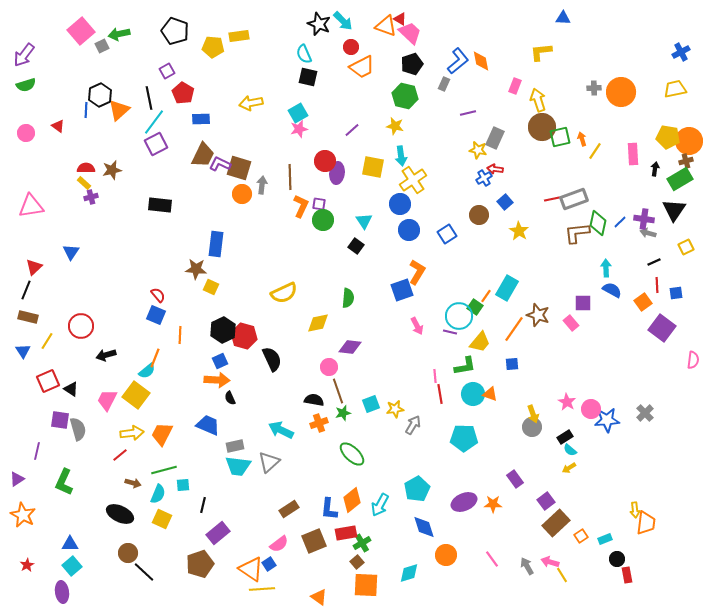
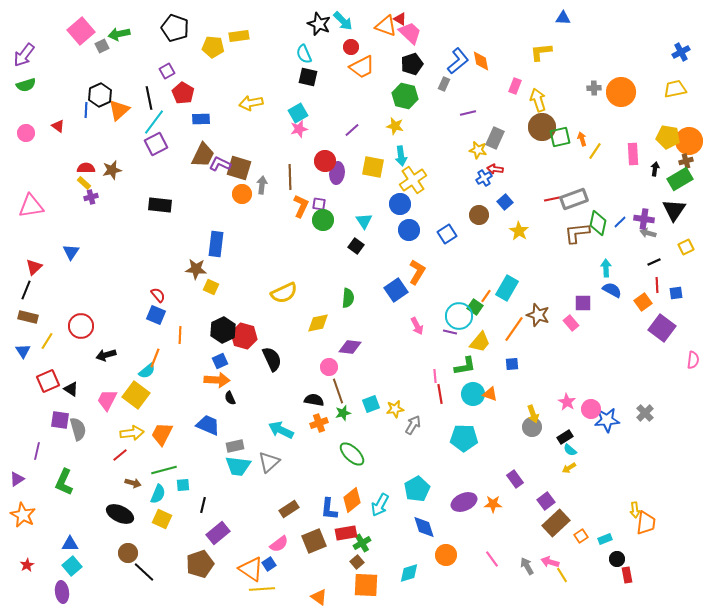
black pentagon at (175, 31): moved 3 px up
blue square at (402, 290): moved 6 px left; rotated 15 degrees counterclockwise
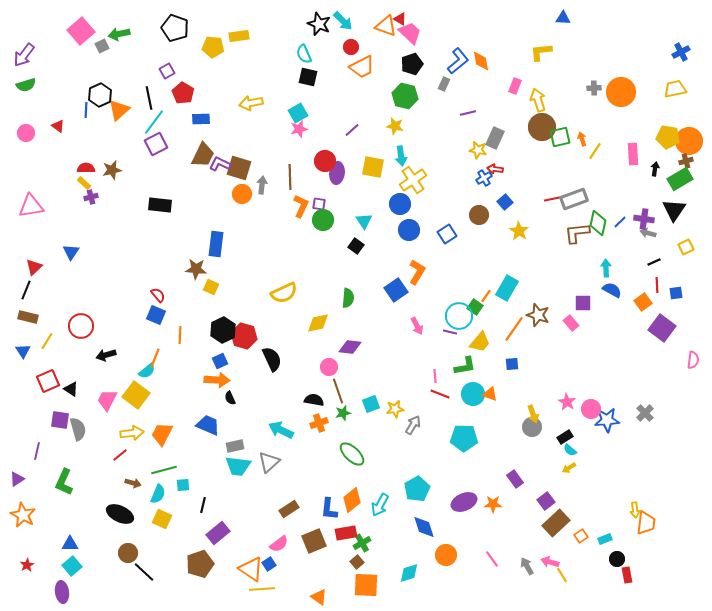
red line at (440, 394): rotated 60 degrees counterclockwise
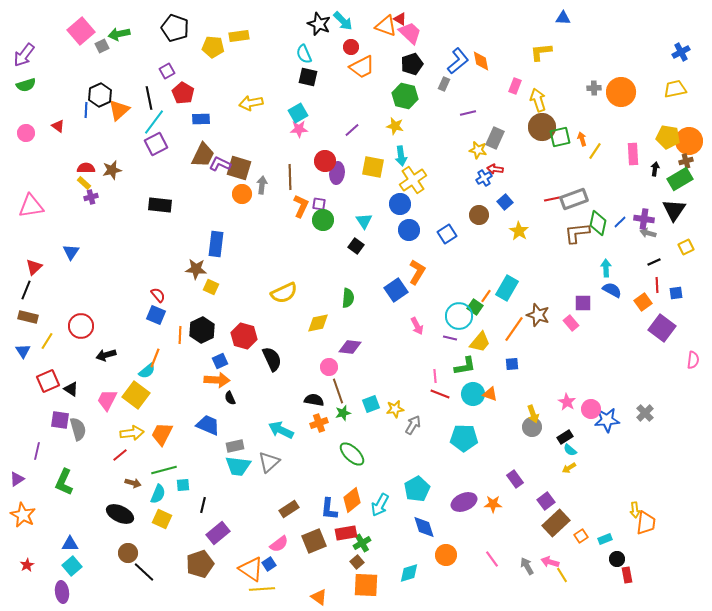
pink star at (299, 129): rotated 12 degrees clockwise
black hexagon at (223, 330): moved 21 px left
purple line at (450, 332): moved 6 px down
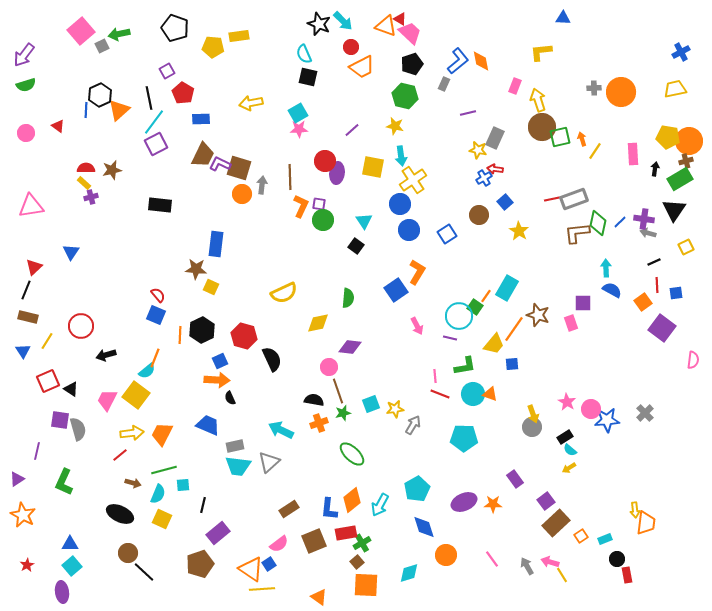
pink rectangle at (571, 323): rotated 21 degrees clockwise
yellow trapezoid at (480, 342): moved 14 px right, 2 px down
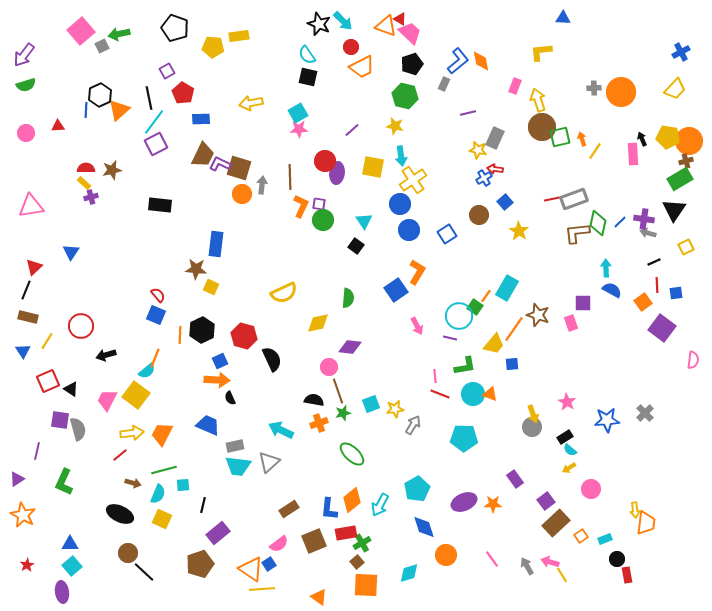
cyan semicircle at (304, 54): moved 3 px right, 1 px down; rotated 12 degrees counterclockwise
yellow trapezoid at (675, 89): rotated 145 degrees clockwise
red triangle at (58, 126): rotated 40 degrees counterclockwise
black arrow at (655, 169): moved 13 px left, 30 px up; rotated 32 degrees counterclockwise
pink circle at (591, 409): moved 80 px down
